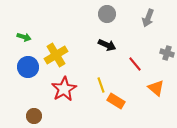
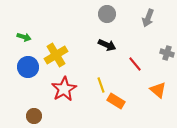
orange triangle: moved 2 px right, 2 px down
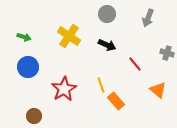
yellow cross: moved 13 px right, 19 px up; rotated 25 degrees counterclockwise
orange rectangle: rotated 18 degrees clockwise
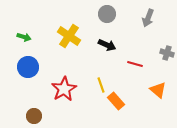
red line: rotated 35 degrees counterclockwise
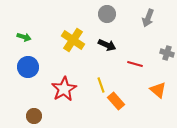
yellow cross: moved 4 px right, 4 px down
